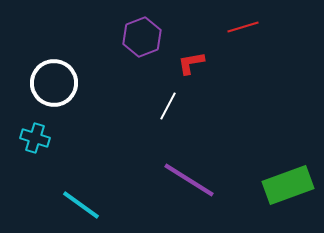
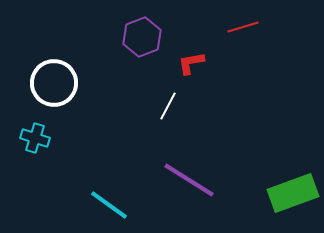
green rectangle: moved 5 px right, 8 px down
cyan line: moved 28 px right
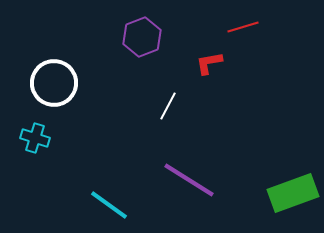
red L-shape: moved 18 px right
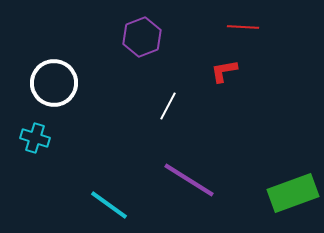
red line: rotated 20 degrees clockwise
red L-shape: moved 15 px right, 8 px down
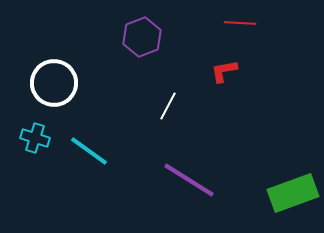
red line: moved 3 px left, 4 px up
cyan line: moved 20 px left, 54 px up
